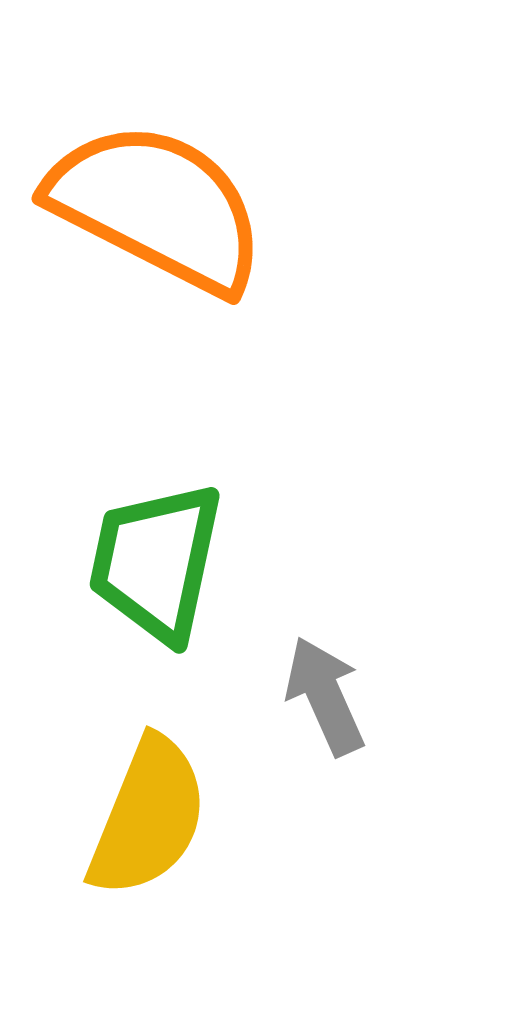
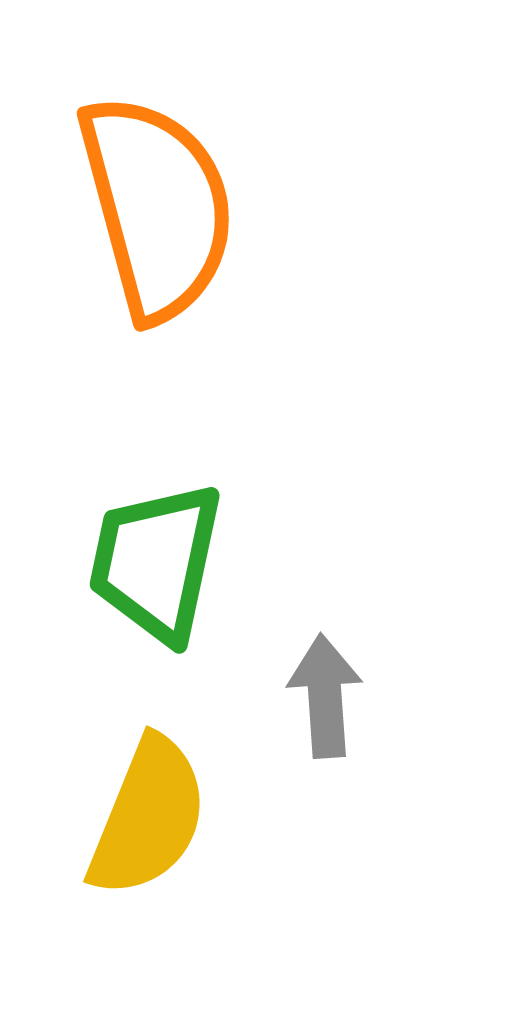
orange semicircle: rotated 48 degrees clockwise
gray arrow: rotated 20 degrees clockwise
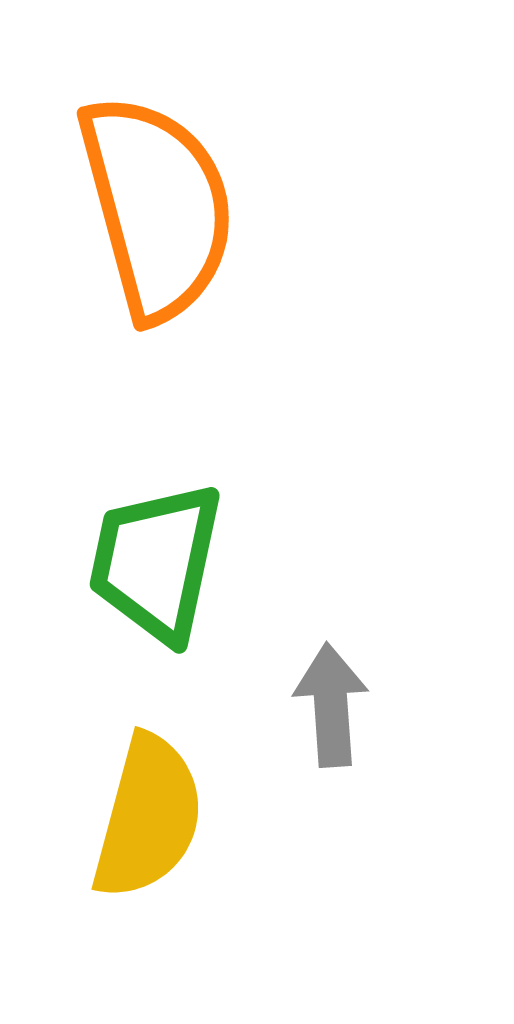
gray arrow: moved 6 px right, 9 px down
yellow semicircle: rotated 7 degrees counterclockwise
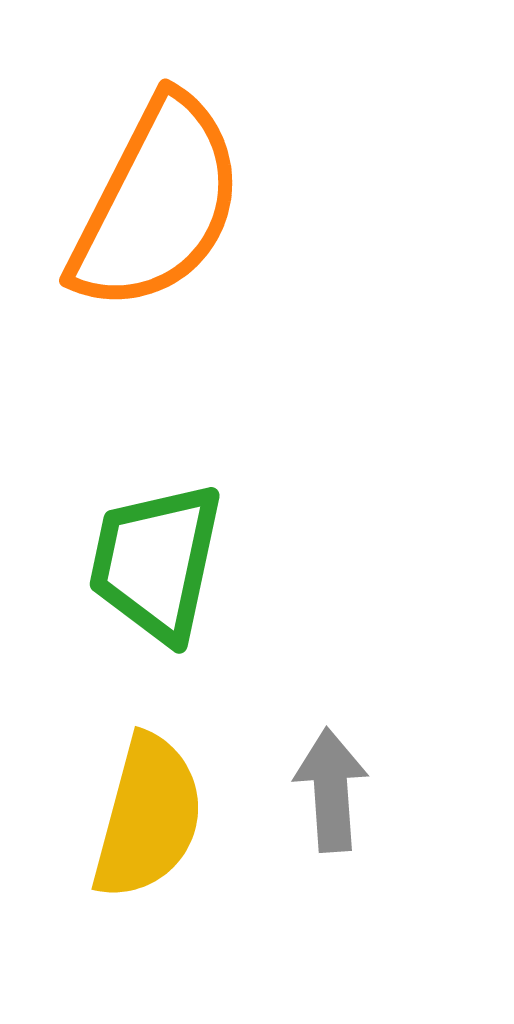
orange semicircle: moved 3 px up; rotated 42 degrees clockwise
gray arrow: moved 85 px down
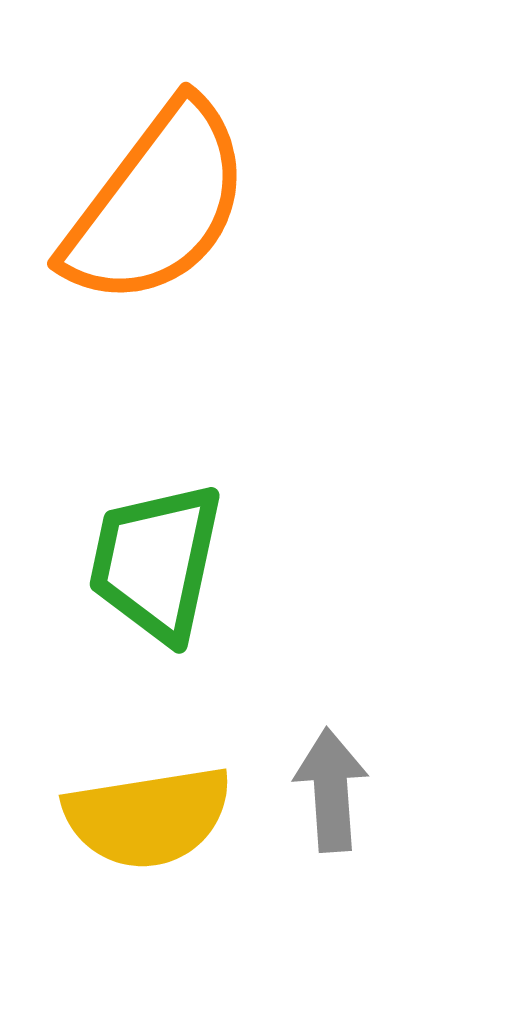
orange semicircle: rotated 10 degrees clockwise
yellow semicircle: rotated 66 degrees clockwise
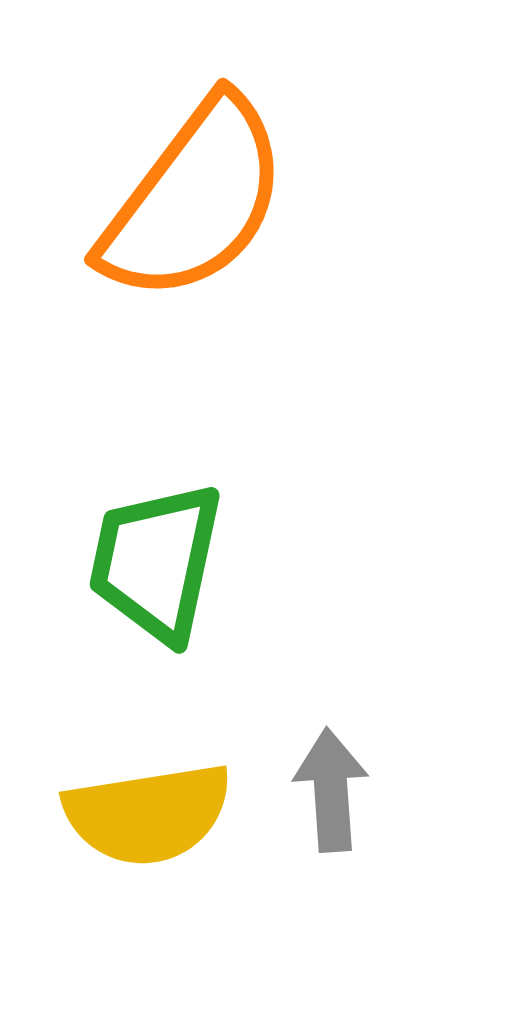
orange semicircle: moved 37 px right, 4 px up
yellow semicircle: moved 3 px up
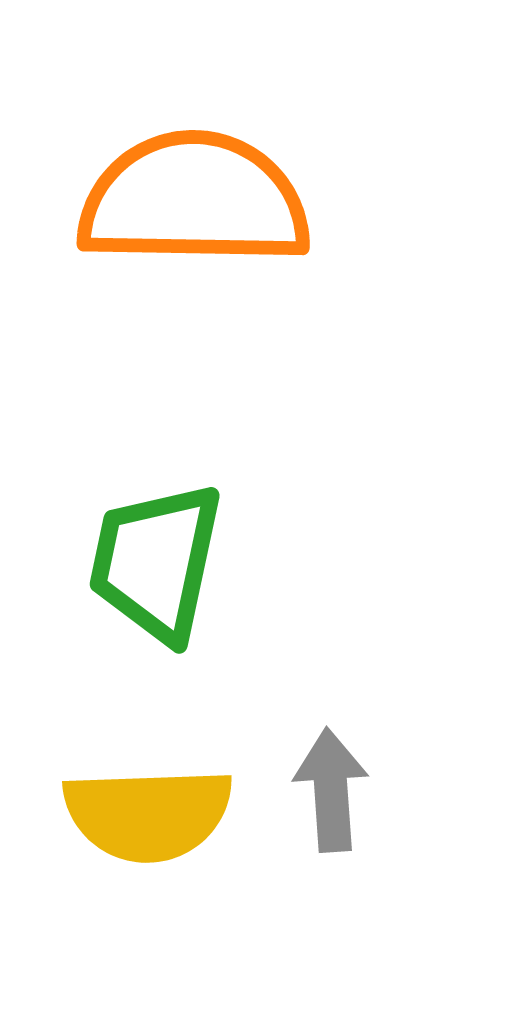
orange semicircle: rotated 126 degrees counterclockwise
yellow semicircle: rotated 7 degrees clockwise
